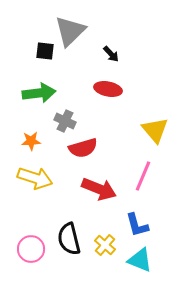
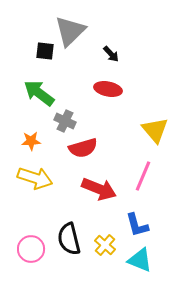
green arrow: rotated 136 degrees counterclockwise
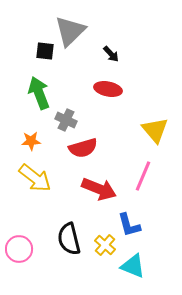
green arrow: rotated 32 degrees clockwise
gray cross: moved 1 px right, 1 px up
yellow arrow: rotated 20 degrees clockwise
blue L-shape: moved 8 px left
pink circle: moved 12 px left
cyan triangle: moved 7 px left, 6 px down
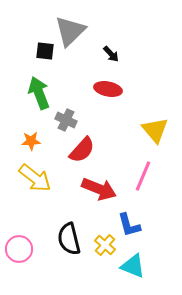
red semicircle: moved 1 px left, 2 px down; rotated 32 degrees counterclockwise
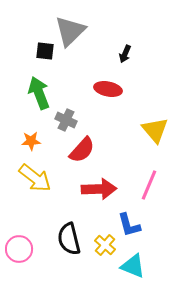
black arrow: moved 14 px right; rotated 66 degrees clockwise
pink line: moved 6 px right, 9 px down
red arrow: rotated 24 degrees counterclockwise
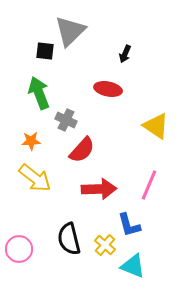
yellow triangle: moved 1 px right, 4 px up; rotated 16 degrees counterclockwise
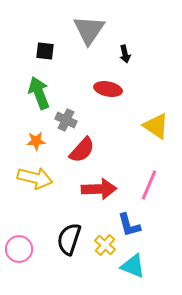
gray triangle: moved 19 px right, 1 px up; rotated 12 degrees counterclockwise
black arrow: rotated 36 degrees counterclockwise
orange star: moved 5 px right
yellow arrow: rotated 24 degrees counterclockwise
black semicircle: rotated 32 degrees clockwise
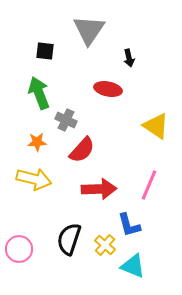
black arrow: moved 4 px right, 4 px down
orange star: moved 1 px right, 1 px down
yellow arrow: moved 1 px left, 1 px down
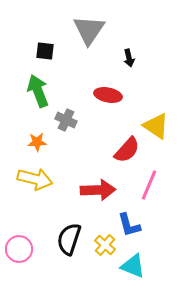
red ellipse: moved 6 px down
green arrow: moved 1 px left, 2 px up
red semicircle: moved 45 px right
yellow arrow: moved 1 px right
red arrow: moved 1 px left, 1 px down
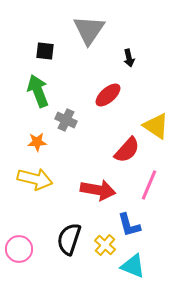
red ellipse: rotated 52 degrees counterclockwise
red arrow: rotated 12 degrees clockwise
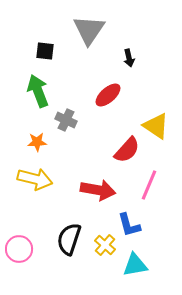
cyan triangle: moved 2 px right, 1 px up; rotated 32 degrees counterclockwise
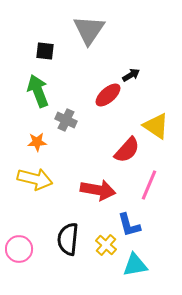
black arrow: moved 2 px right, 17 px down; rotated 108 degrees counterclockwise
black semicircle: moved 1 px left; rotated 12 degrees counterclockwise
yellow cross: moved 1 px right
